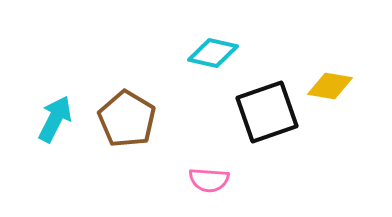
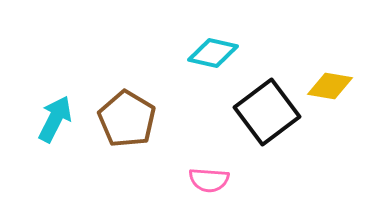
black square: rotated 18 degrees counterclockwise
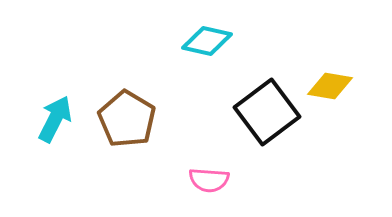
cyan diamond: moved 6 px left, 12 px up
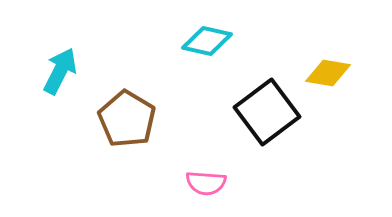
yellow diamond: moved 2 px left, 13 px up
cyan arrow: moved 5 px right, 48 px up
pink semicircle: moved 3 px left, 3 px down
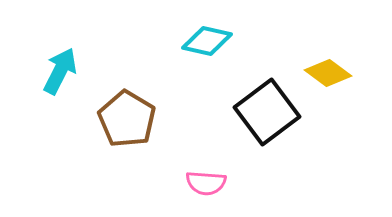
yellow diamond: rotated 27 degrees clockwise
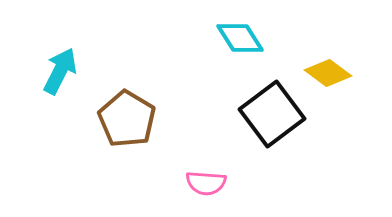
cyan diamond: moved 33 px right, 3 px up; rotated 45 degrees clockwise
black square: moved 5 px right, 2 px down
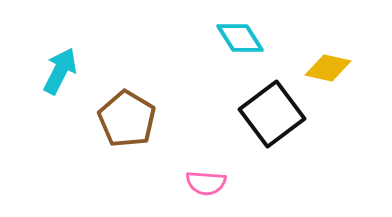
yellow diamond: moved 5 px up; rotated 24 degrees counterclockwise
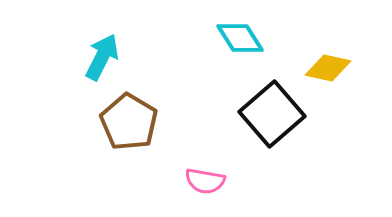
cyan arrow: moved 42 px right, 14 px up
black square: rotated 4 degrees counterclockwise
brown pentagon: moved 2 px right, 3 px down
pink semicircle: moved 1 px left, 2 px up; rotated 6 degrees clockwise
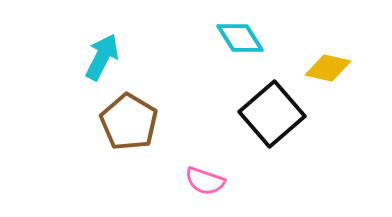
pink semicircle: rotated 9 degrees clockwise
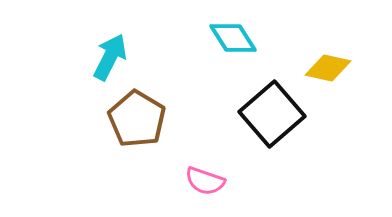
cyan diamond: moved 7 px left
cyan arrow: moved 8 px right
brown pentagon: moved 8 px right, 3 px up
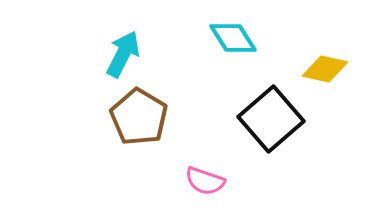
cyan arrow: moved 13 px right, 3 px up
yellow diamond: moved 3 px left, 1 px down
black square: moved 1 px left, 5 px down
brown pentagon: moved 2 px right, 2 px up
